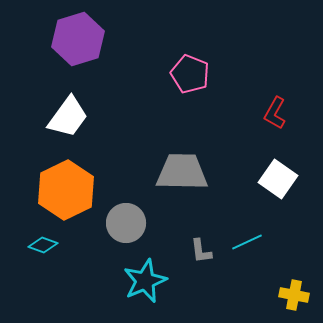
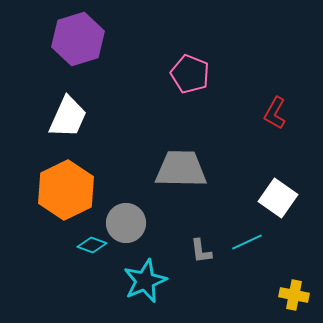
white trapezoid: rotated 12 degrees counterclockwise
gray trapezoid: moved 1 px left, 3 px up
white square: moved 19 px down
cyan diamond: moved 49 px right
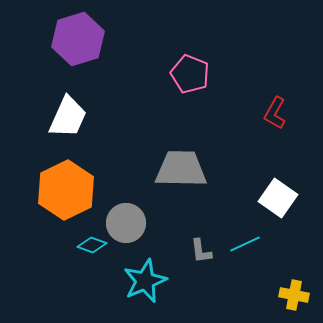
cyan line: moved 2 px left, 2 px down
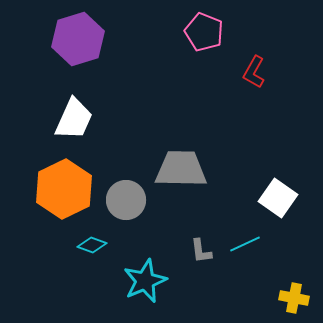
pink pentagon: moved 14 px right, 42 px up
red L-shape: moved 21 px left, 41 px up
white trapezoid: moved 6 px right, 2 px down
orange hexagon: moved 2 px left, 1 px up
gray circle: moved 23 px up
yellow cross: moved 3 px down
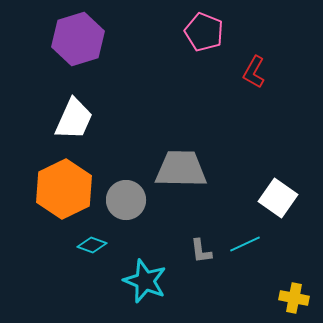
cyan star: rotated 27 degrees counterclockwise
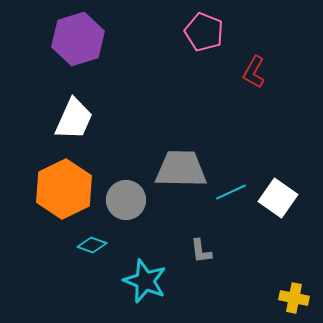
cyan line: moved 14 px left, 52 px up
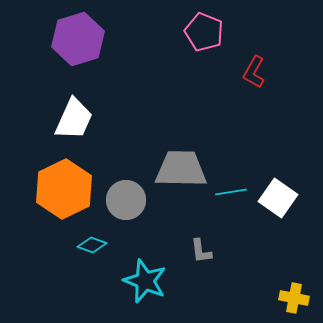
cyan line: rotated 16 degrees clockwise
